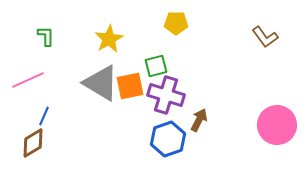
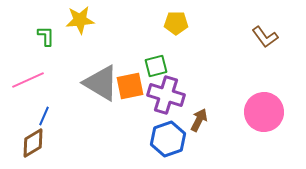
yellow star: moved 29 px left, 19 px up; rotated 24 degrees clockwise
pink circle: moved 13 px left, 13 px up
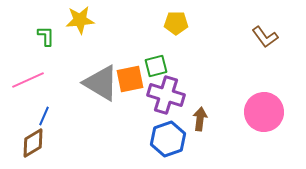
orange square: moved 7 px up
brown arrow: moved 1 px right, 1 px up; rotated 20 degrees counterclockwise
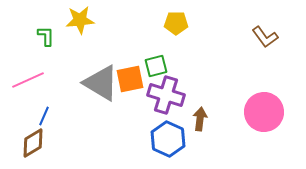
blue hexagon: rotated 16 degrees counterclockwise
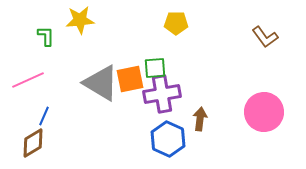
green square: moved 1 px left, 2 px down; rotated 10 degrees clockwise
purple cross: moved 4 px left, 1 px up; rotated 27 degrees counterclockwise
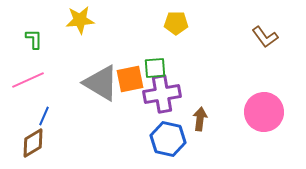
green L-shape: moved 12 px left, 3 px down
blue hexagon: rotated 12 degrees counterclockwise
